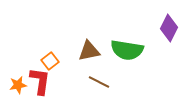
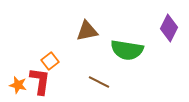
brown triangle: moved 2 px left, 20 px up
orange star: rotated 24 degrees clockwise
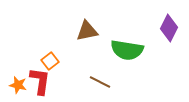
brown line: moved 1 px right
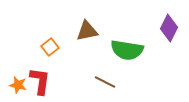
orange square: moved 14 px up
brown line: moved 5 px right
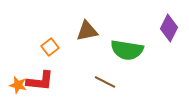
red L-shape: rotated 88 degrees clockwise
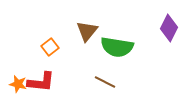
brown triangle: rotated 40 degrees counterclockwise
green semicircle: moved 10 px left, 3 px up
red L-shape: moved 1 px right, 1 px down
orange star: moved 1 px up
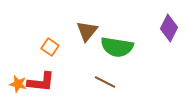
orange square: rotated 18 degrees counterclockwise
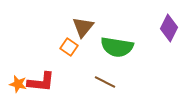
brown triangle: moved 4 px left, 4 px up
orange square: moved 19 px right
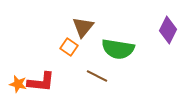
purple diamond: moved 1 px left, 2 px down
green semicircle: moved 1 px right, 2 px down
brown line: moved 8 px left, 6 px up
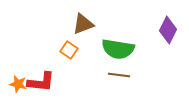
brown triangle: moved 3 px up; rotated 30 degrees clockwise
orange square: moved 3 px down
brown line: moved 22 px right, 1 px up; rotated 20 degrees counterclockwise
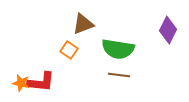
orange star: moved 3 px right, 1 px up
